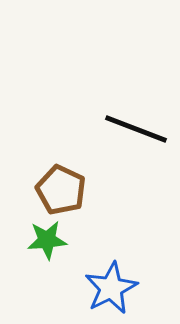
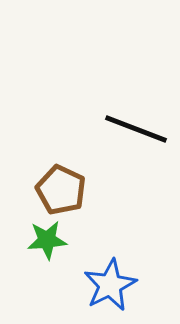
blue star: moved 1 px left, 3 px up
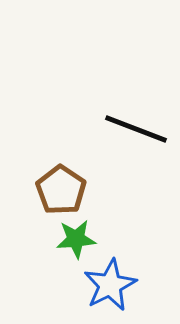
brown pentagon: rotated 9 degrees clockwise
green star: moved 29 px right, 1 px up
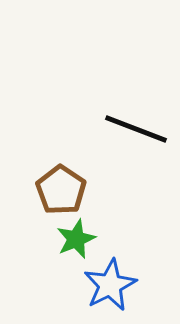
green star: rotated 18 degrees counterclockwise
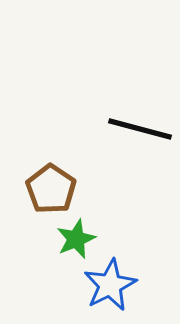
black line: moved 4 px right; rotated 6 degrees counterclockwise
brown pentagon: moved 10 px left, 1 px up
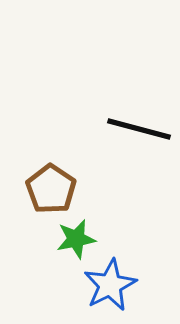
black line: moved 1 px left
green star: rotated 12 degrees clockwise
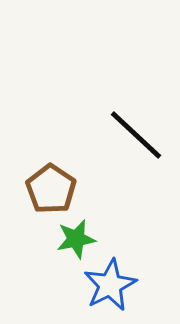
black line: moved 3 px left, 6 px down; rotated 28 degrees clockwise
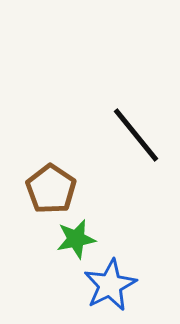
black line: rotated 8 degrees clockwise
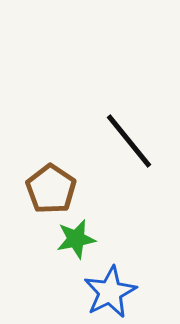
black line: moved 7 px left, 6 px down
blue star: moved 7 px down
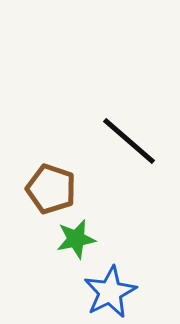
black line: rotated 10 degrees counterclockwise
brown pentagon: rotated 15 degrees counterclockwise
